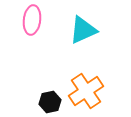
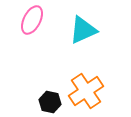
pink ellipse: rotated 20 degrees clockwise
black hexagon: rotated 25 degrees clockwise
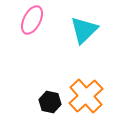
cyan triangle: moved 1 px right; rotated 20 degrees counterclockwise
orange cross: moved 5 px down; rotated 8 degrees counterclockwise
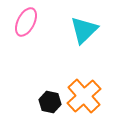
pink ellipse: moved 6 px left, 2 px down
orange cross: moved 2 px left
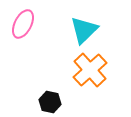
pink ellipse: moved 3 px left, 2 px down
orange cross: moved 6 px right, 26 px up
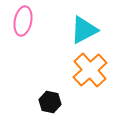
pink ellipse: moved 3 px up; rotated 16 degrees counterclockwise
cyan triangle: rotated 16 degrees clockwise
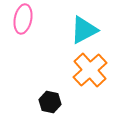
pink ellipse: moved 2 px up
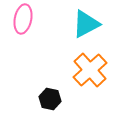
cyan triangle: moved 2 px right, 6 px up
black hexagon: moved 3 px up
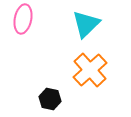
cyan triangle: rotated 16 degrees counterclockwise
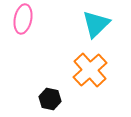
cyan triangle: moved 10 px right
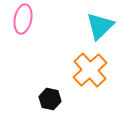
cyan triangle: moved 4 px right, 2 px down
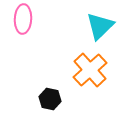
pink ellipse: rotated 8 degrees counterclockwise
